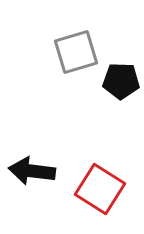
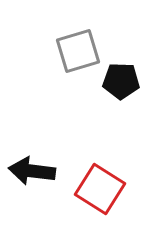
gray square: moved 2 px right, 1 px up
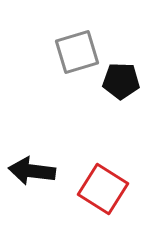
gray square: moved 1 px left, 1 px down
red square: moved 3 px right
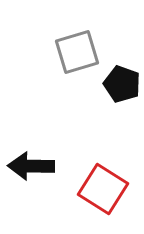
black pentagon: moved 1 px right, 3 px down; rotated 18 degrees clockwise
black arrow: moved 1 px left, 5 px up; rotated 6 degrees counterclockwise
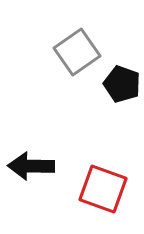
gray square: rotated 18 degrees counterclockwise
red square: rotated 12 degrees counterclockwise
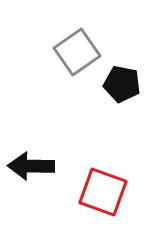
black pentagon: rotated 9 degrees counterclockwise
red square: moved 3 px down
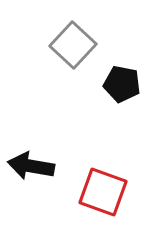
gray square: moved 4 px left, 7 px up; rotated 12 degrees counterclockwise
black arrow: rotated 9 degrees clockwise
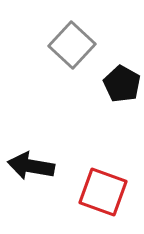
gray square: moved 1 px left
black pentagon: rotated 18 degrees clockwise
